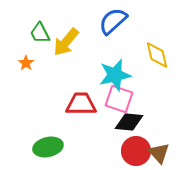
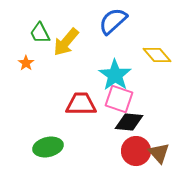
yellow diamond: rotated 28 degrees counterclockwise
cyan star: rotated 24 degrees counterclockwise
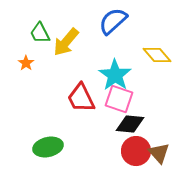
red trapezoid: moved 6 px up; rotated 116 degrees counterclockwise
black diamond: moved 1 px right, 2 px down
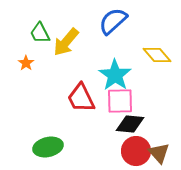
pink square: moved 1 px right, 2 px down; rotated 20 degrees counterclockwise
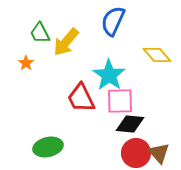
blue semicircle: rotated 24 degrees counterclockwise
cyan star: moved 6 px left
red circle: moved 2 px down
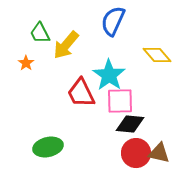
yellow arrow: moved 3 px down
red trapezoid: moved 5 px up
brown triangle: rotated 35 degrees counterclockwise
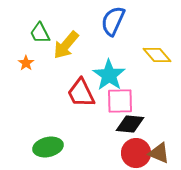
brown triangle: rotated 10 degrees clockwise
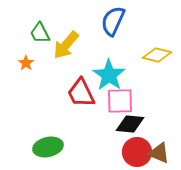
yellow diamond: rotated 36 degrees counterclockwise
red circle: moved 1 px right, 1 px up
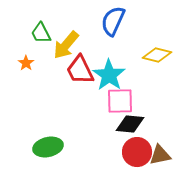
green trapezoid: moved 1 px right
red trapezoid: moved 1 px left, 23 px up
brown triangle: moved 1 px right, 2 px down; rotated 35 degrees counterclockwise
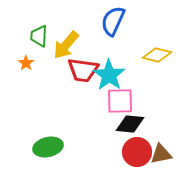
green trapezoid: moved 2 px left, 3 px down; rotated 30 degrees clockwise
red trapezoid: moved 3 px right; rotated 56 degrees counterclockwise
brown triangle: moved 1 px right, 1 px up
